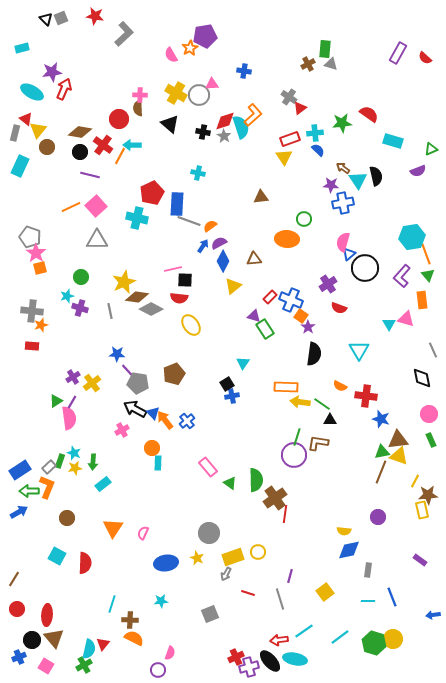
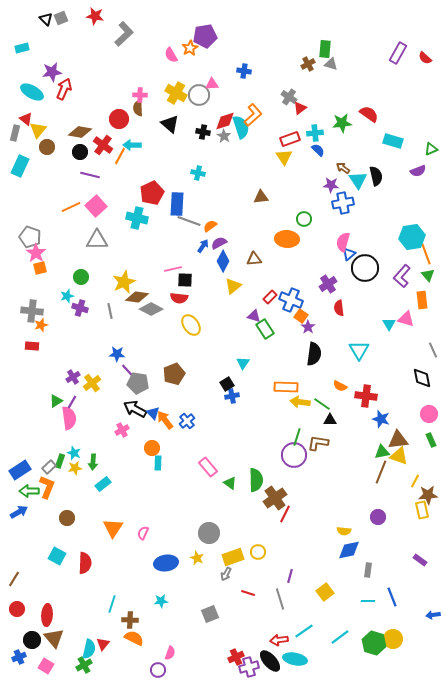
red semicircle at (339, 308): rotated 63 degrees clockwise
red line at (285, 514): rotated 18 degrees clockwise
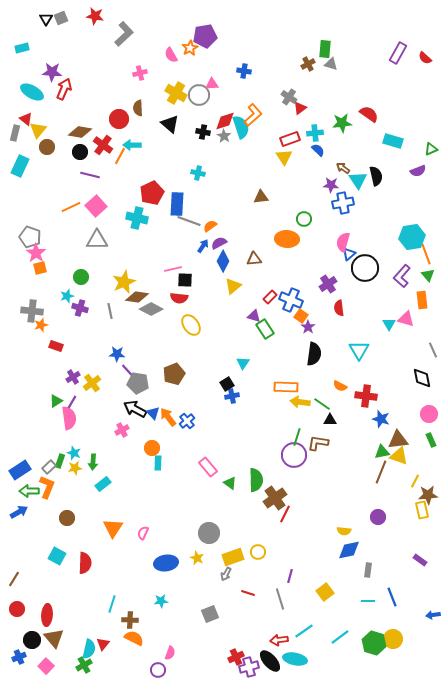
black triangle at (46, 19): rotated 16 degrees clockwise
purple star at (52, 72): rotated 12 degrees clockwise
pink cross at (140, 95): moved 22 px up; rotated 16 degrees counterclockwise
red rectangle at (32, 346): moved 24 px right; rotated 16 degrees clockwise
orange arrow at (165, 420): moved 3 px right, 3 px up
pink square at (46, 666): rotated 14 degrees clockwise
